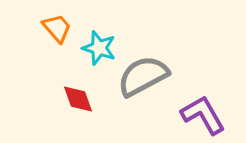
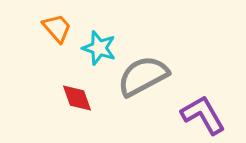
red diamond: moved 1 px left, 1 px up
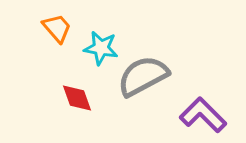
cyan star: moved 2 px right; rotated 8 degrees counterclockwise
purple L-shape: rotated 15 degrees counterclockwise
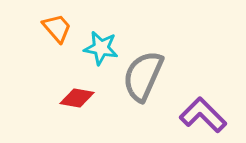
gray semicircle: rotated 38 degrees counterclockwise
red diamond: rotated 60 degrees counterclockwise
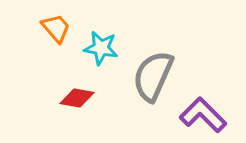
orange trapezoid: moved 1 px left
gray semicircle: moved 10 px right
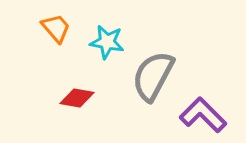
cyan star: moved 6 px right, 6 px up
gray semicircle: rotated 4 degrees clockwise
